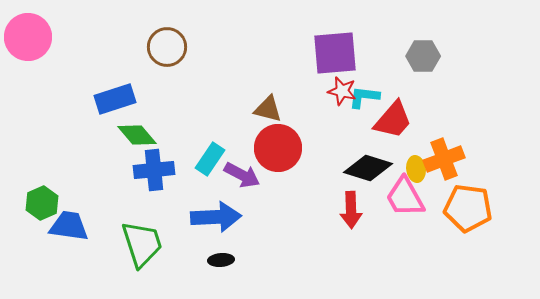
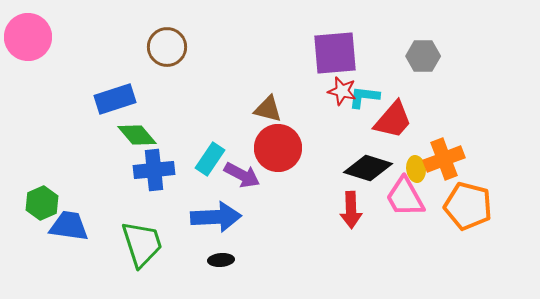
orange pentagon: moved 2 px up; rotated 6 degrees clockwise
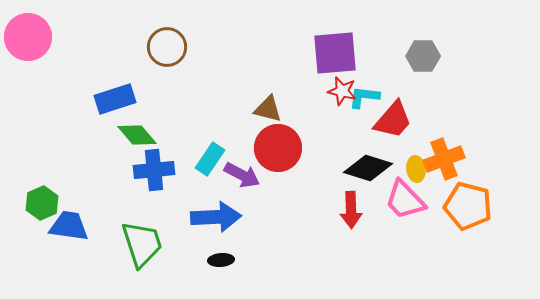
pink trapezoid: moved 3 px down; rotated 15 degrees counterclockwise
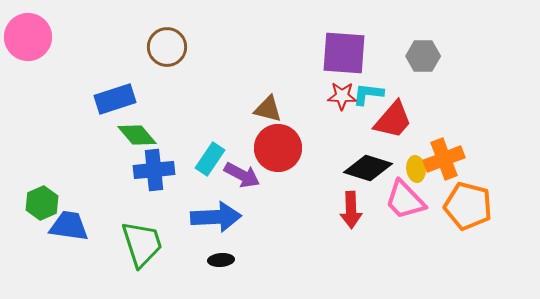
purple square: moved 9 px right; rotated 9 degrees clockwise
red star: moved 5 px down; rotated 12 degrees counterclockwise
cyan L-shape: moved 4 px right, 3 px up
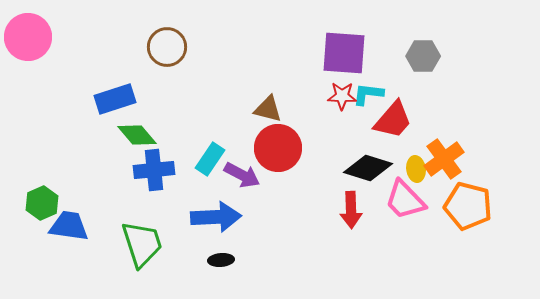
orange cross: rotated 15 degrees counterclockwise
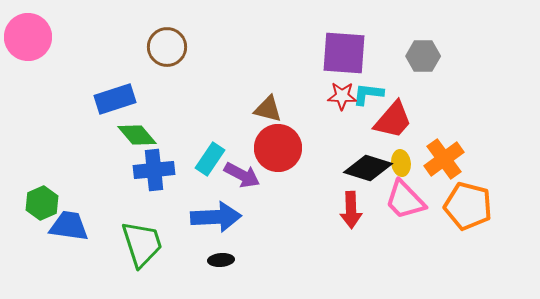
yellow ellipse: moved 15 px left, 6 px up
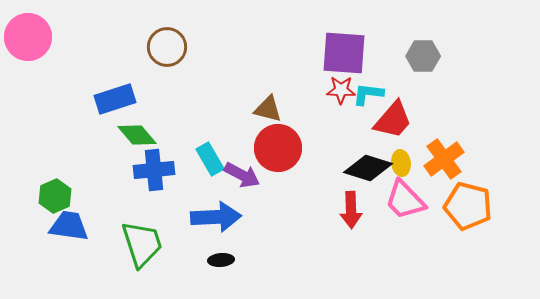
red star: moved 1 px left, 6 px up
cyan rectangle: rotated 64 degrees counterclockwise
green hexagon: moved 13 px right, 7 px up
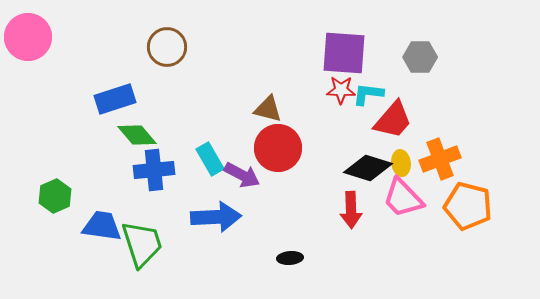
gray hexagon: moved 3 px left, 1 px down
orange cross: moved 4 px left; rotated 15 degrees clockwise
pink trapezoid: moved 2 px left, 2 px up
blue trapezoid: moved 33 px right
black ellipse: moved 69 px right, 2 px up
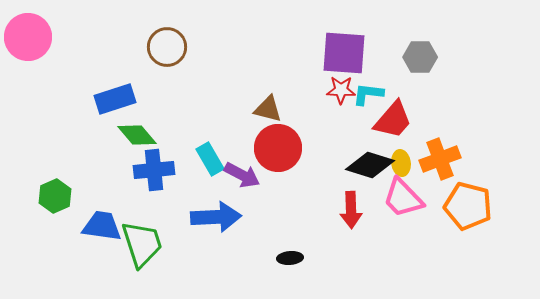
black diamond: moved 2 px right, 3 px up
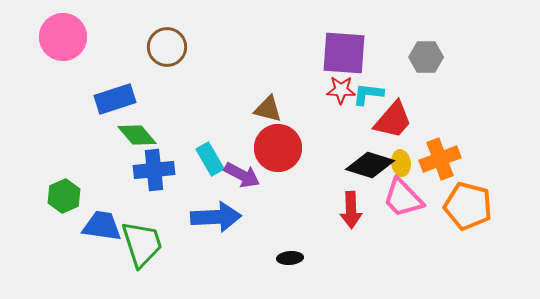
pink circle: moved 35 px right
gray hexagon: moved 6 px right
green hexagon: moved 9 px right
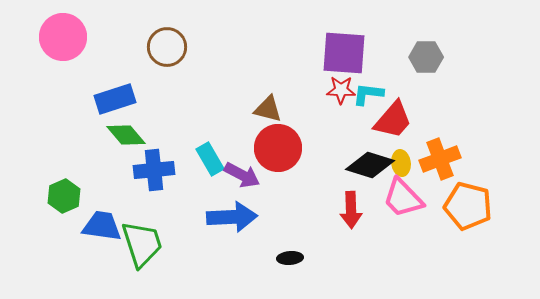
green diamond: moved 11 px left
blue arrow: moved 16 px right
